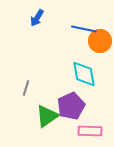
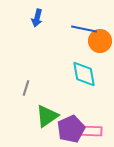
blue arrow: rotated 18 degrees counterclockwise
purple pentagon: moved 23 px down
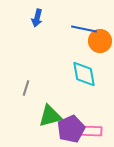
green triangle: moved 3 px right; rotated 20 degrees clockwise
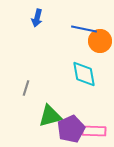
pink rectangle: moved 4 px right
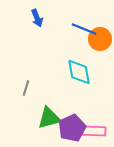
blue arrow: rotated 36 degrees counterclockwise
blue line: rotated 10 degrees clockwise
orange circle: moved 2 px up
cyan diamond: moved 5 px left, 2 px up
green triangle: moved 1 px left, 2 px down
purple pentagon: moved 1 px right, 1 px up
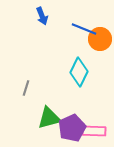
blue arrow: moved 5 px right, 2 px up
cyan diamond: rotated 36 degrees clockwise
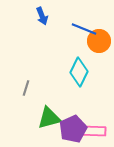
orange circle: moved 1 px left, 2 px down
purple pentagon: moved 1 px right, 1 px down
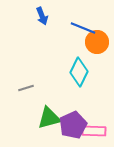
blue line: moved 1 px left, 1 px up
orange circle: moved 2 px left, 1 px down
gray line: rotated 56 degrees clockwise
purple pentagon: moved 4 px up
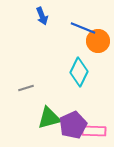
orange circle: moved 1 px right, 1 px up
